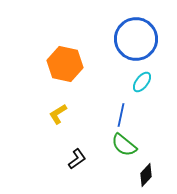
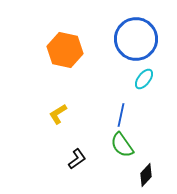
orange hexagon: moved 14 px up
cyan ellipse: moved 2 px right, 3 px up
green semicircle: moved 2 px left; rotated 16 degrees clockwise
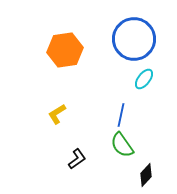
blue circle: moved 2 px left
orange hexagon: rotated 20 degrees counterclockwise
yellow L-shape: moved 1 px left
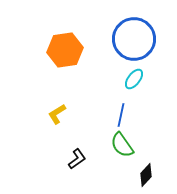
cyan ellipse: moved 10 px left
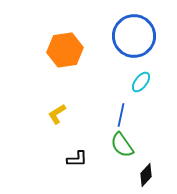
blue circle: moved 3 px up
cyan ellipse: moved 7 px right, 3 px down
black L-shape: rotated 35 degrees clockwise
